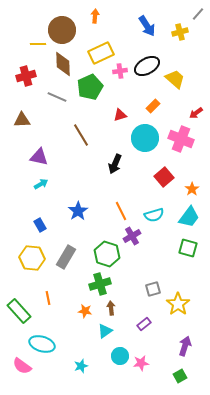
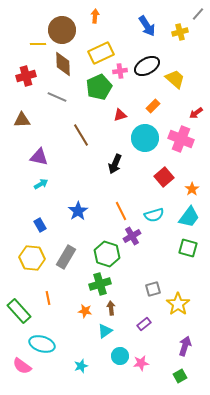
green pentagon at (90, 87): moved 9 px right
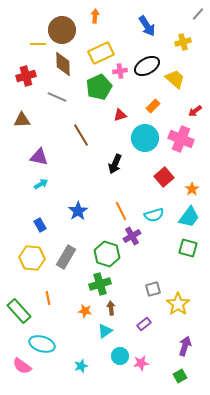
yellow cross at (180, 32): moved 3 px right, 10 px down
red arrow at (196, 113): moved 1 px left, 2 px up
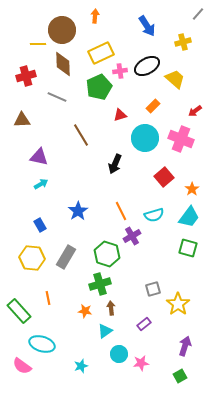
cyan circle at (120, 356): moved 1 px left, 2 px up
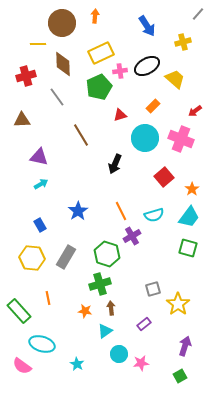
brown circle at (62, 30): moved 7 px up
gray line at (57, 97): rotated 30 degrees clockwise
cyan star at (81, 366): moved 4 px left, 2 px up; rotated 24 degrees counterclockwise
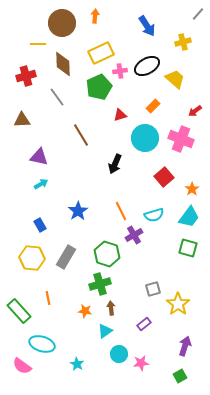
purple cross at (132, 236): moved 2 px right, 1 px up
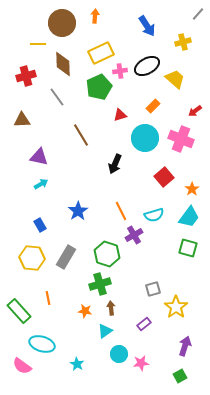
yellow star at (178, 304): moved 2 px left, 3 px down
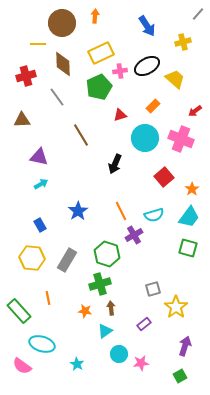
gray rectangle at (66, 257): moved 1 px right, 3 px down
